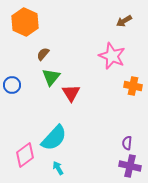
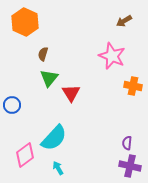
brown semicircle: rotated 24 degrees counterclockwise
green triangle: moved 2 px left, 1 px down
blue circle: moved 20 px down
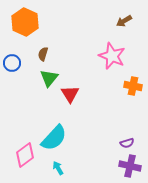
red triangle: moved 1 px left, 1 px down
blue circle: moved 42 px up
purple semicircle: rotated 112 degrees counterclockwise
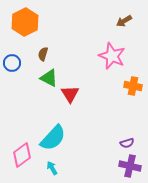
orange hexagon: rotated 8 degrees clockwise
green triangle: rotated 42 degrees counterclockwise
cyan semicircle: moved 1 px left
pink diamond: moved 3 px left
cyan arrow: moved 6 px left
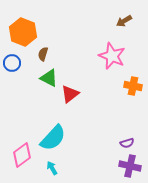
orange hexagon: moved 2 px left, 10 px down; rotated 12 degrees counterclockwise
red triangle: rotated 24 degrees clockwise
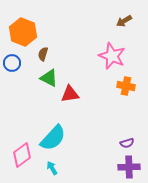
orange cross: moved 7 px left
red triangle: rotated 30 degrees clockwise
purple cross: moved 1 px left, 1 px down; rotated 15 degrees counterclockwise
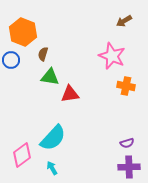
blue circle: moved 1 px left, 3 px up
green triangle: moved 1 px right, 1 px up; rotated 18 degrees counterclockwise
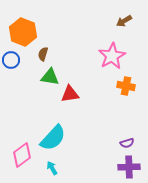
pink star: rotated 20 degrees clockwise
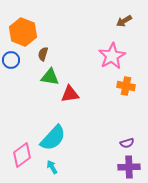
cyan arrow: moved 1 px up
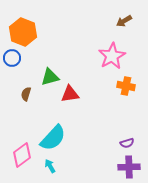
brown semicircle: moved 17 px left, 40 px down
blue circle: moved 1 px right, 2 px up
green triangle: rotated 24 degrees counterclockwise
cyan arrow: moved 2 px left, 1 px up
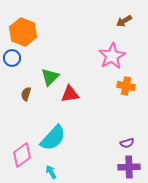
green triangle: rotated 30 degrees counterclockwise
cyan arrow: moved 1 px right, 6 px down
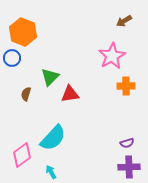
orange cross: rotated 12 degrees counterclockwise
